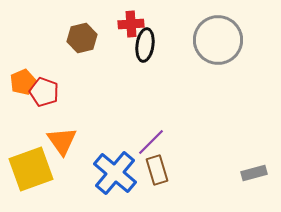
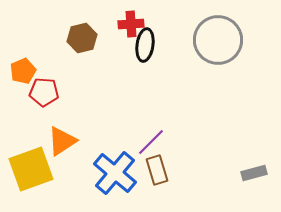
orange pentagon: moved 11 px up
red pentagon: rotated 16 degrees counterclockwise
orange triangle: rotated 32 degrees clockwise
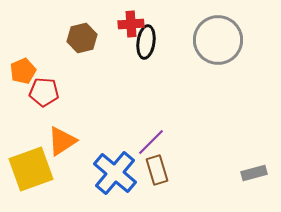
black ellipse: moved 1 px right, 3 px up
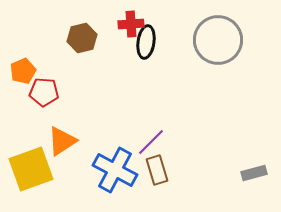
blue cross: moved 3 px up; rotated 12 degrees counterclockwise
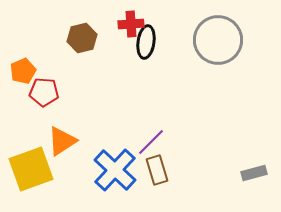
blue cross: rotated 15 degrees clockwise
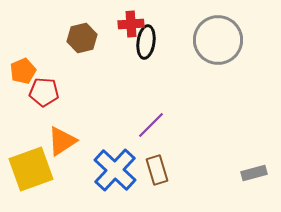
purple line: moved 17 px up
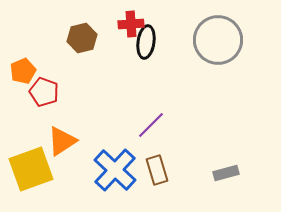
red pentagon: rotated 16 degrees clockwise
gray rectangle: moved 28 px left
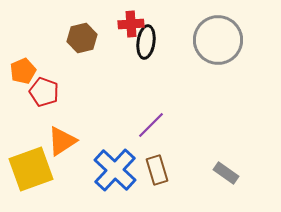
gray rectangle: rotated 50 degrees clockwise
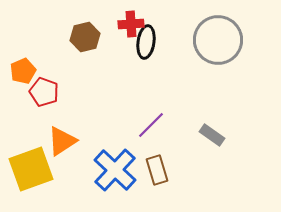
brown hexagon: moved 3 px right, 1 px up
gray rectangle: moved 14 px left, 38 px up
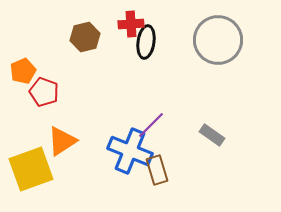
blue cross: moved 15 px right, 19 px up; rotated 21 degrees counterclockwise
